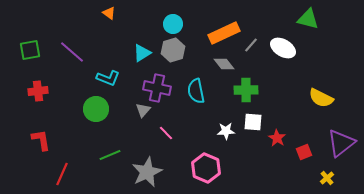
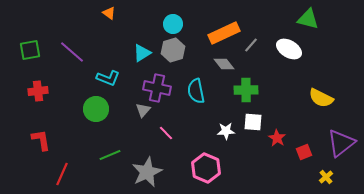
white ellipse: moved 6 px right, 1 px down
yellow cross: moved 1 px left, 1 px up
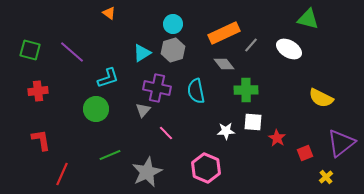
green square: rotated 25 degrees clockwise
cyan L-shape: rotated 40 degrees counterclockwise
red square: moved 1 px right, 1 px down
